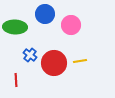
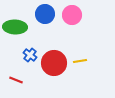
pink circle: moved 1 px right, 10 px up
red line: rotated 64 degrees counterclockwise
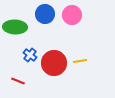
red line: moved 2 px right, 1 px down
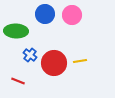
green ellipse: moved 1 px right, 4 px down
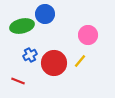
pink circle: moved 16 px right, 20 px down
green ellipse: moved 6 px right, 5 px up; rotated 15 degrees counterclockwise
blue cross: rotated 24 degrees clockwise
yellow line: rotated 40 degrees counterclockwise
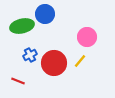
pink circle: moved 1 px left, 2 px down
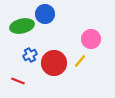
pink circle: moved 4 px right, 2 px down
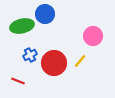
pink circle: moved 2 px right, 3 px up
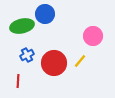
blue cross: moved 3 px left
red line: rotated 72 degrees clockwise
